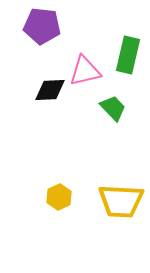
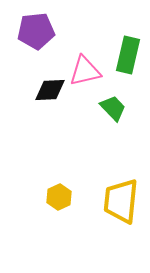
purple pentagon: moved 6 px left, 5 px down; rotated 12 degrees counterclockwise
yellow trapezoid: rotated 93 degrees clockwise
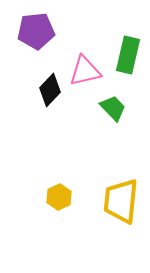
black diamond: rotated 44 degrees counterclockwise
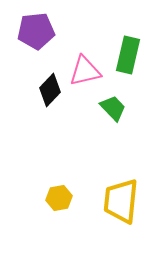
yellow hexagon: moved 1 px down; rotated 15 degrees clockwise
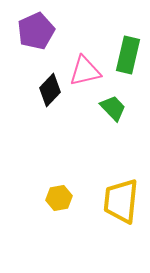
purple pentagon: rotated 18 degrees counterclockwise
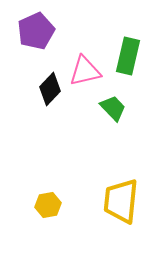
green rectangle: moved 1 px down
black diamond: moved 1 px up
yellow hexagon: moved 11 px left, 7 px down
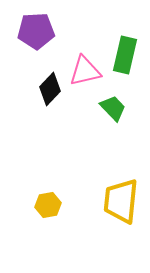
purple pentagon: rotated 21 degrees clockwise
green rectangle: moved 3 px left, 1 px up
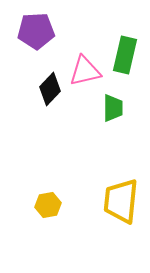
green trapezoid: rotated 44 degrees clockwise
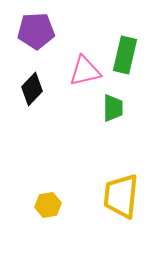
black diamond: moved 18 px left
yellow trapezoid: moved 5 px up
